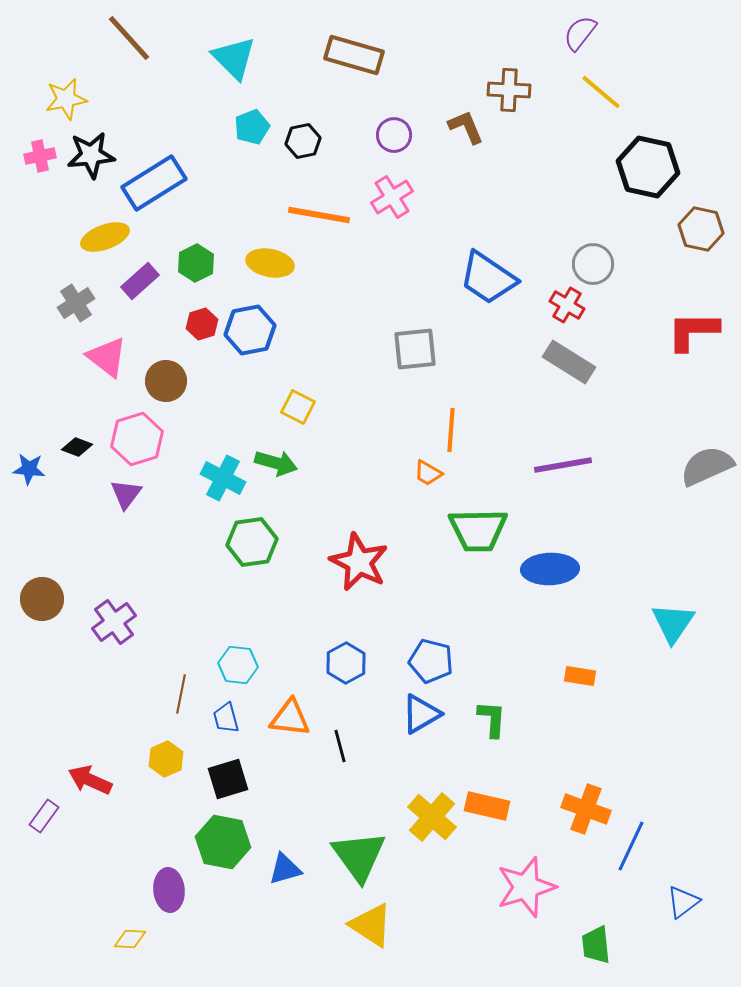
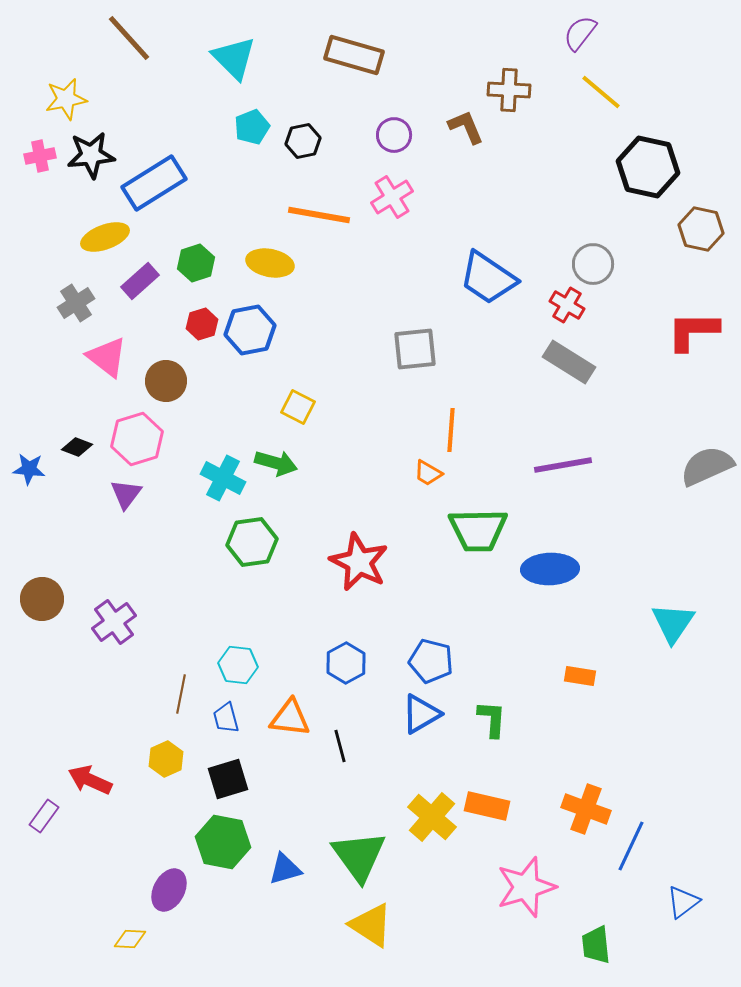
green hexagon at (196, 263): rotated 9 degrees clockwise
purple ellipse at (169, 890): rotated 33 degrees clockwise
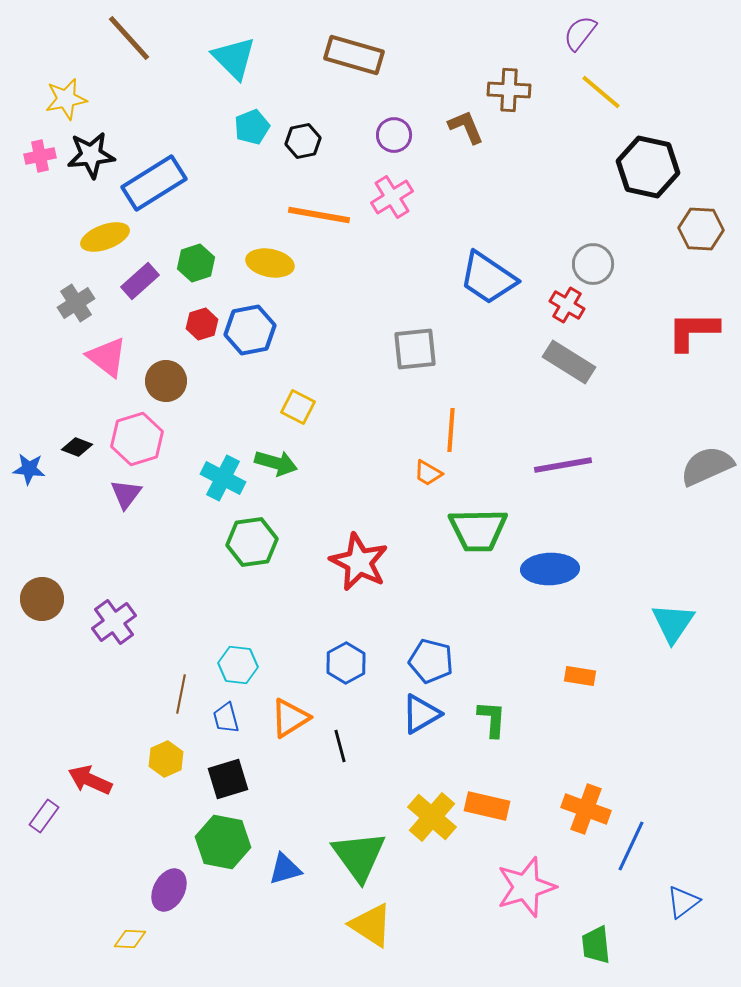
brown hexagon at (701, 229): rotated 9 degrees counterclockwise
orange triangle at (290, 718): rotated 39 degrees counterclockwise
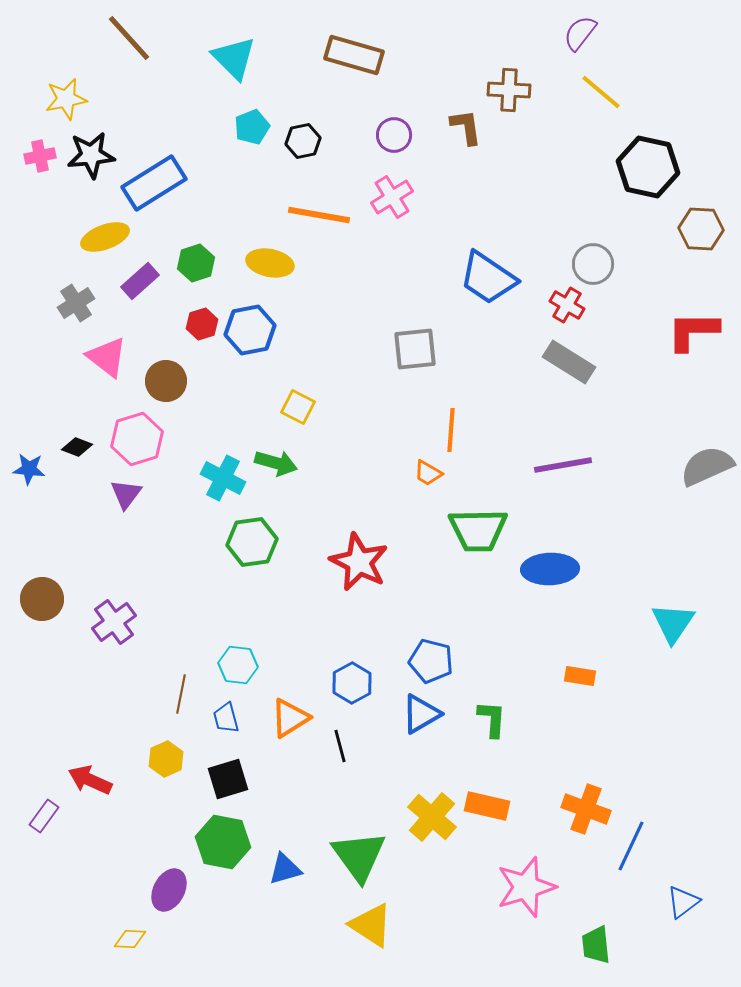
brown L-shape at (466, 127): rotated 15 degrees clockwise
blue hexagon at (346, 663): moved 6 px right, 20 px down
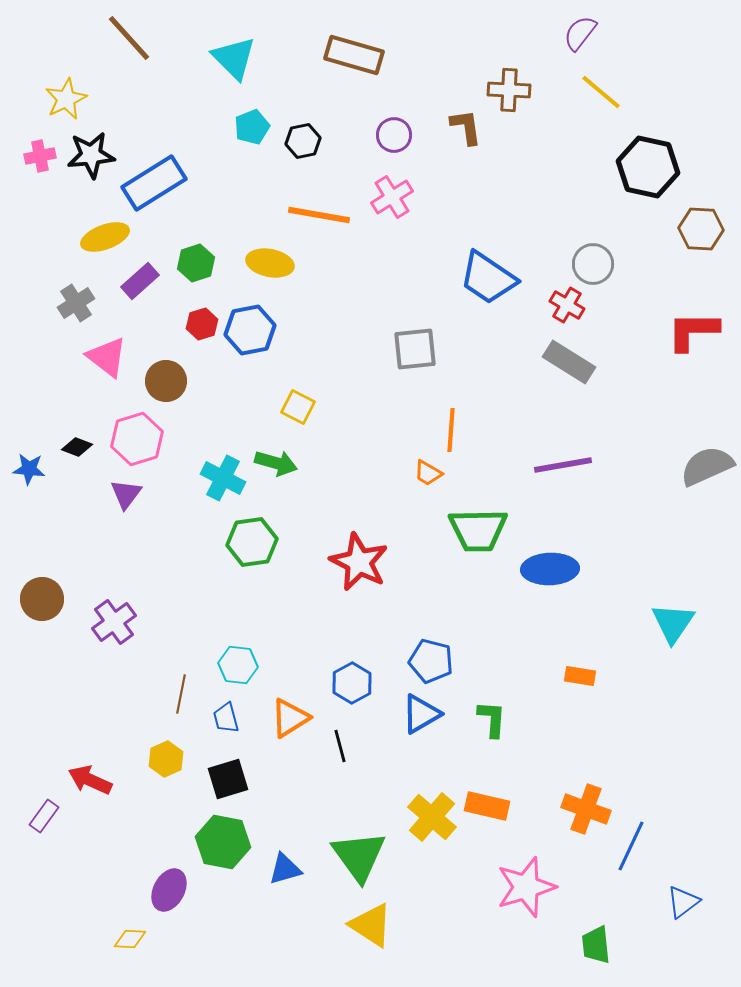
yellow star at (66, 99): rotated 15 degrees counterclockwise
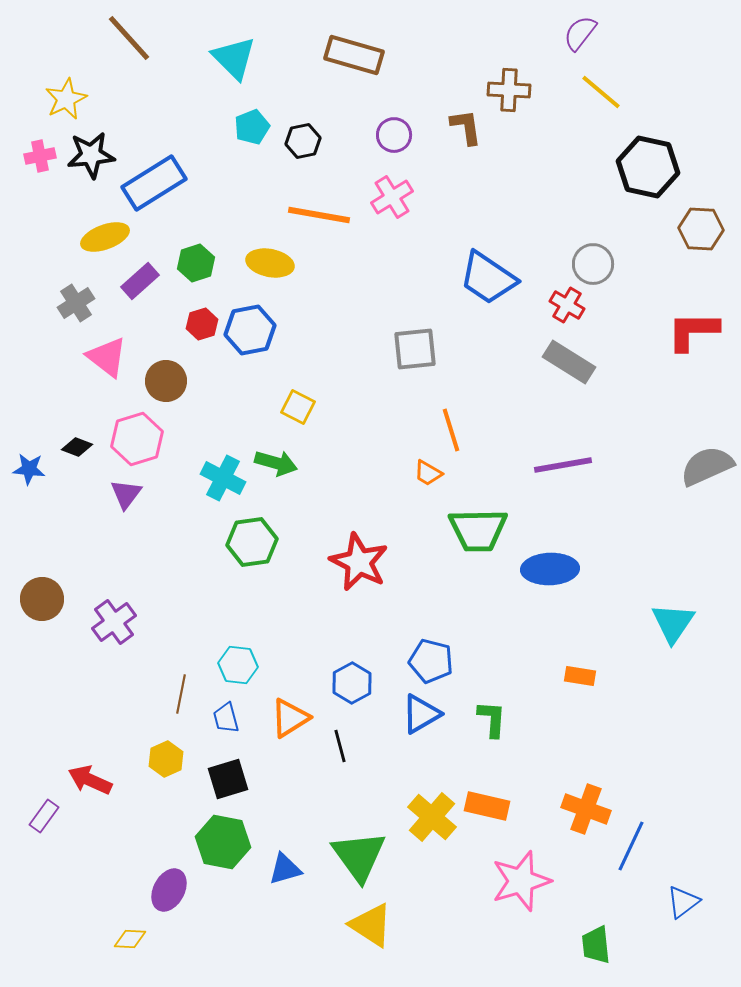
orange line at (451, 430): rotated 21 degrees counterclockwise
pink star at (526, 887): moved 5 px left, 6 px up
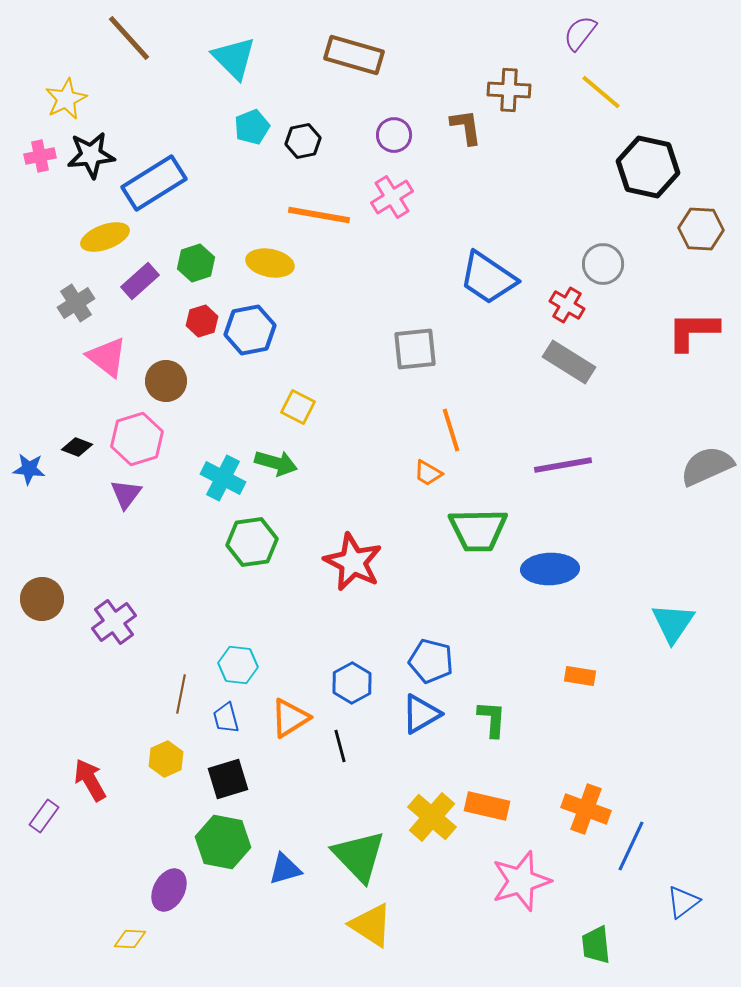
gray circle at (593, 264): moved 10 px right
red hexagon at (202, 324): moved 3 px up
red star at (359, 562): moved 6 px left
red arrow at (90, 780): rotated 36 degrees clockwise
green triangle at (359, 856): rotated 8 degrees counterclockwise
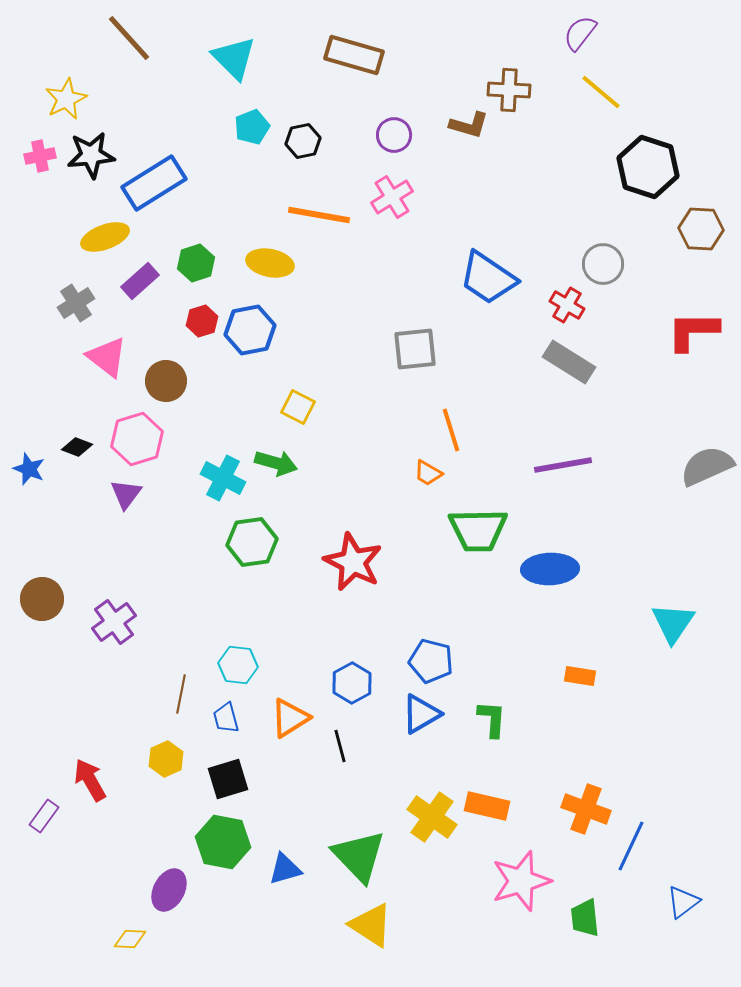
brown L-shape at (466, 127): moved 3 px right, 2 px up; rotated 114 degrees clockwise
black hexagon at (648, 167): rotated 6 degrees clockwise
blue star at (29, 469): rotated 16 degrees clockwise
yellow cross at (432, 817): rotated 6 degrees counterclockwise
green trapezoid at (596, 945): moved 11 px left, 27 px up
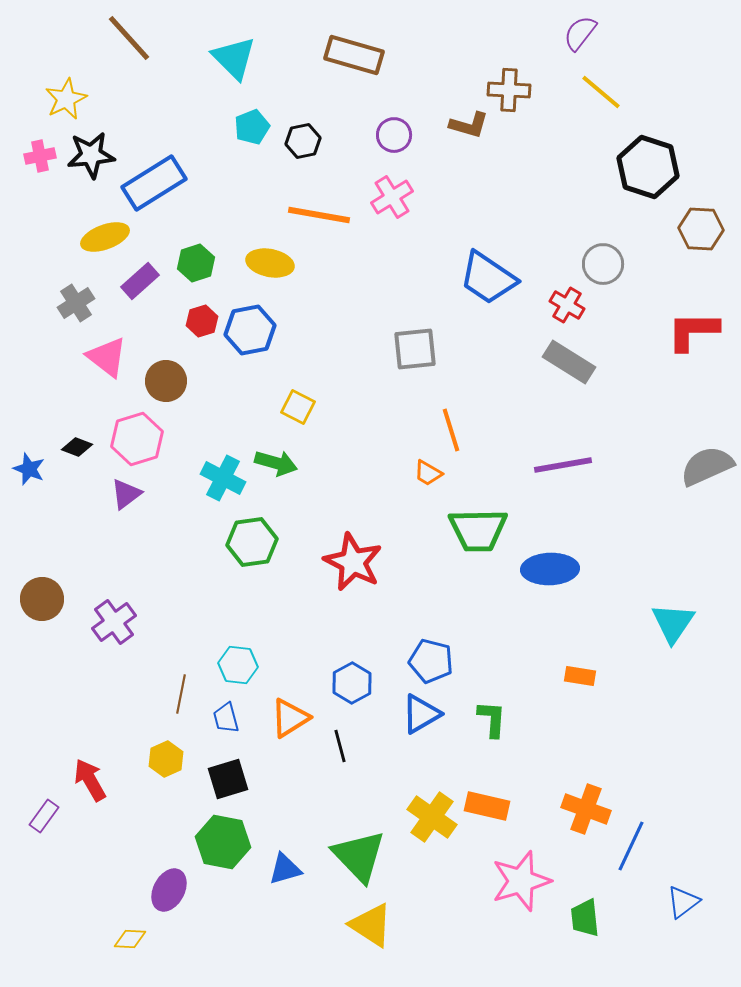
purple triangle at (126, 494): rotated 16 degrees clockwise
